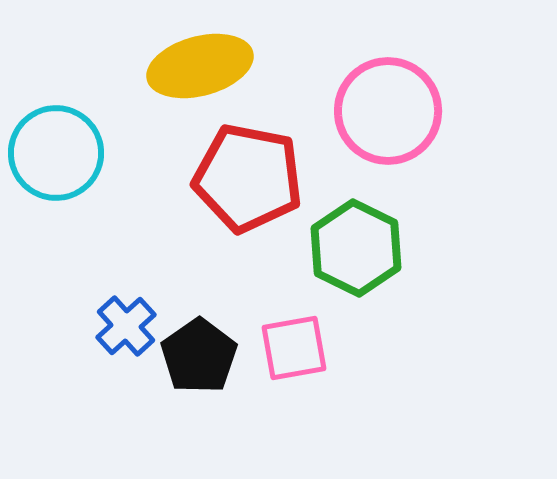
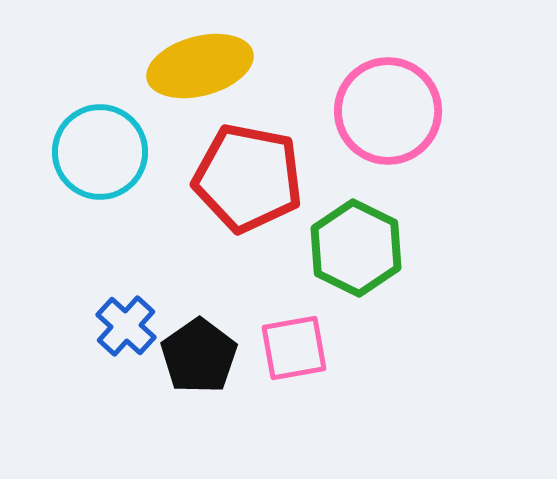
cyan circle: moved 44 px right, 1 px up
blue cross: rotated 6 degrees counterclockwise
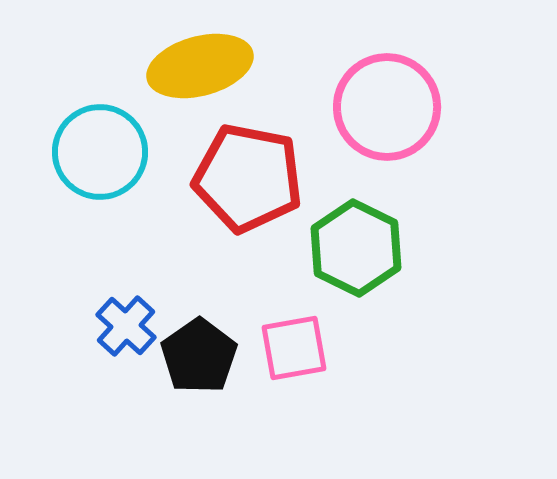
pink circle: moved 1 px left, 4 px up
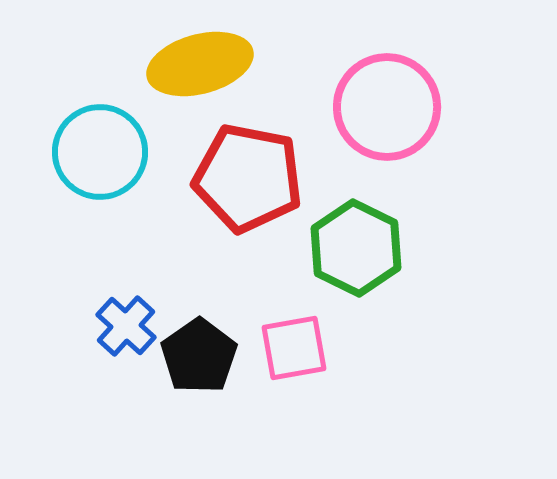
yellow ellipse: moved 2 px up
